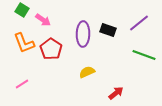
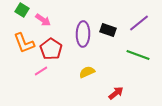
green line: moved 6 px left
pink line: moved 19 px right, 13 px up
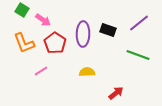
red pentagon: moved 4 px right, 6 px up
yellow semicircle: rotated 21 degrees clockwise
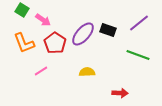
purple ellipse: rotated 40 degrees clockwise
red arrow: moved 4 px right; rotated 42 degrees clockwise
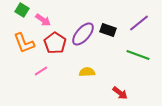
red arrow: rotated 35 degrees clockwise
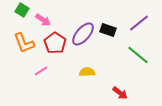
green line: rotated 20 degrees clockwise
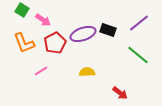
purple ellipse: rotated 30 degrees clockwise
red pentagon: rotated 10 degrees clockwise
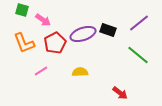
green square: rotated 16 degrees counterclockwise
yellow semicircle: moved 7 px left
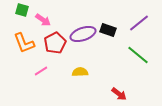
red arrow: moved 1 px left, 1 px down
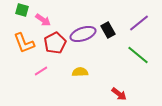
black rectangle: rotated 42 degrees clockwise
